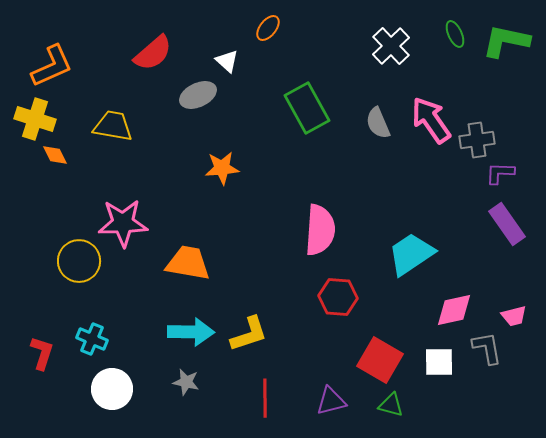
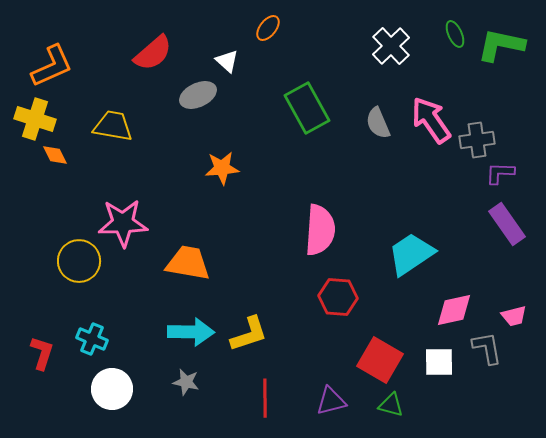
green L-shape: moved 5 px left, 4 px down
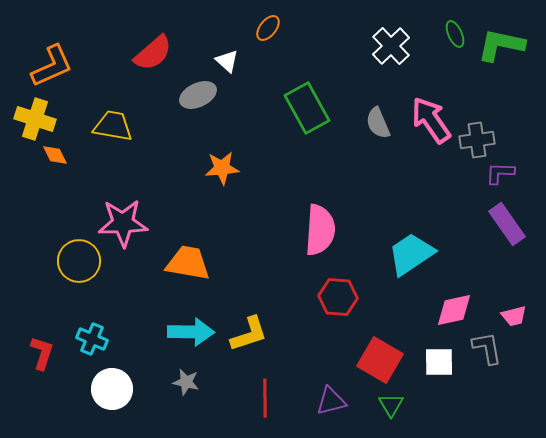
green triangle: rotated 44 degrees clockwise
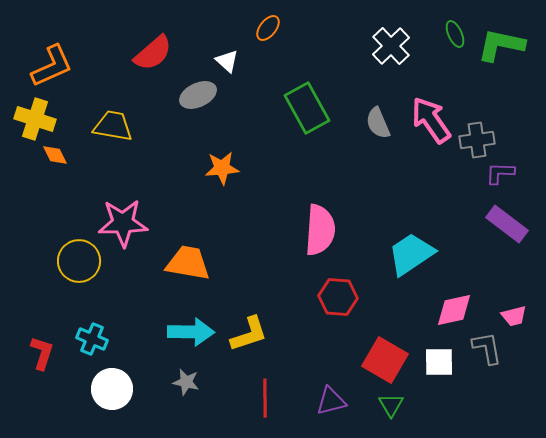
purple rectangle: rotated 18 degrees counterclockwise
red square: moved 5 px right
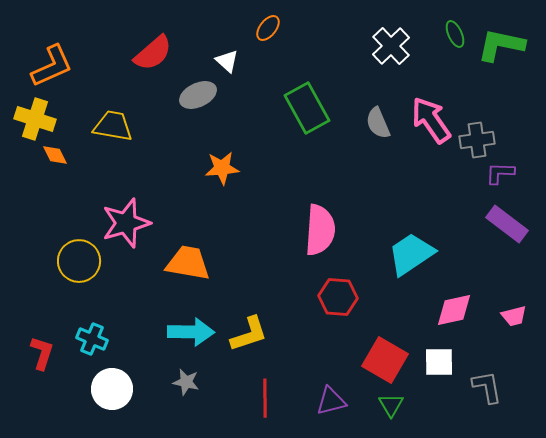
pink star: moved 3 px right; rotated 15 degrees counterclockwise
gray L-shape: moved 39 px down
